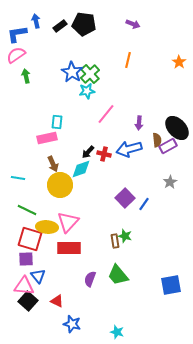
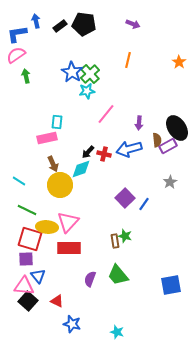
black ellipse at (177, 128): rotated 10 degrees clockwise
cyan line at (18, 178): moved 1 px right, 3 px down; rotated 24 degrees clockwise
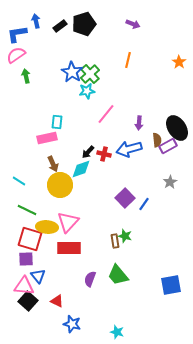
black pentagon at (84, 24): rotated 25 degrees counterclockwise
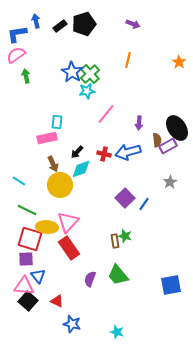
blue arrow at (129, 149): moved 1 px left, 3 px down
black arrow at (88, 152): moved 11 px left
red rectangle at (69, 248): rotated 55 degrees clockwise
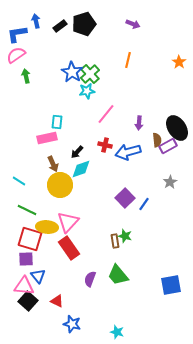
red cross at (104, 154): moved 1 px right, 9 px up
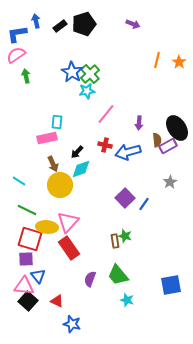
orange line at (128, 60): moved 29 px right
cyan star at (117, 332): moved 10 px right, 32 px up
